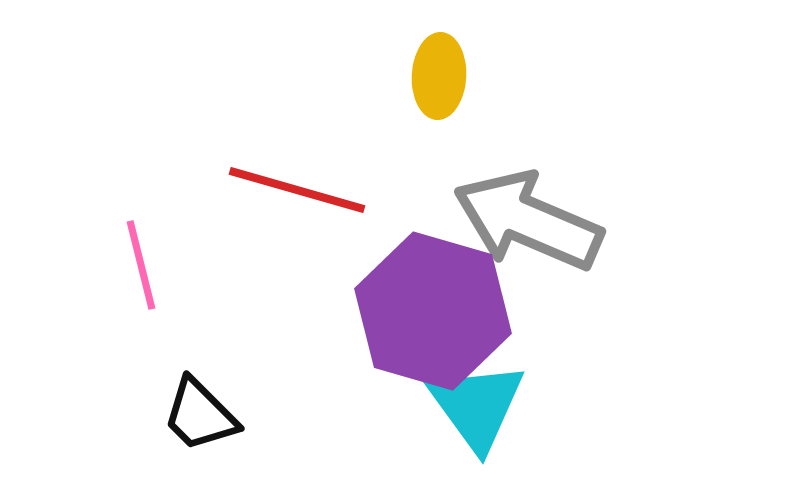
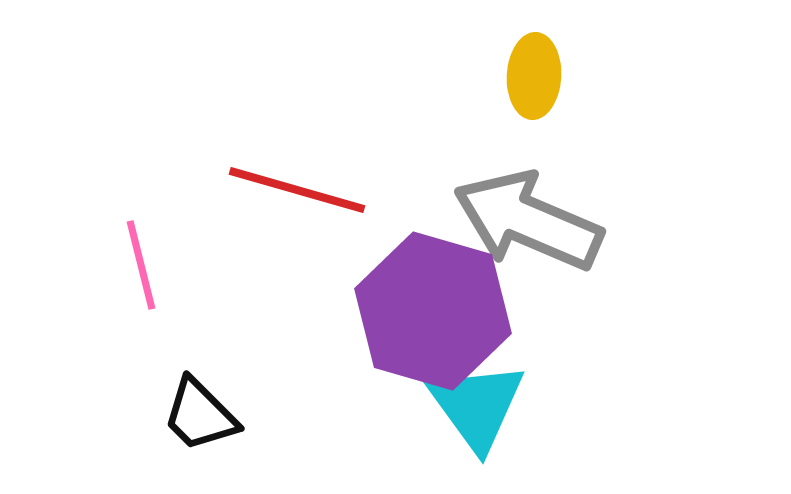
yellow ellipse: moved 95 px right
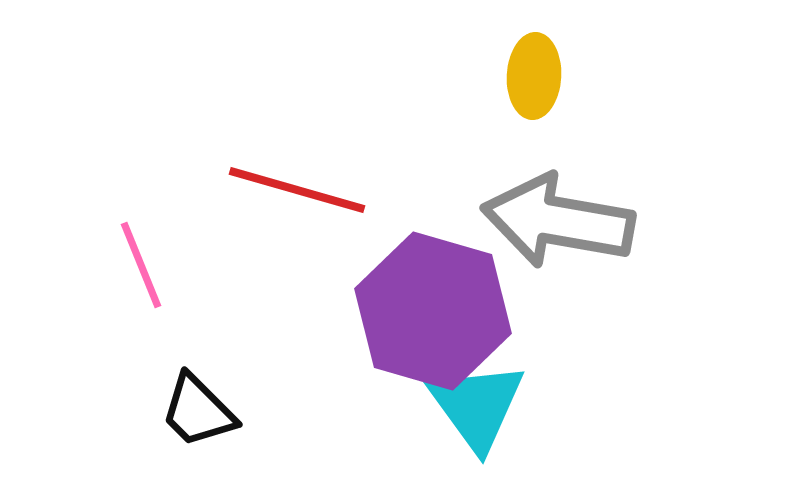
gray arrow: moved 30 px right; rotated 13 degrees counterclockwise
pink line: rotated 8 degrees counterclockwise
black trapezoid: moved 2 px left, 4 px up
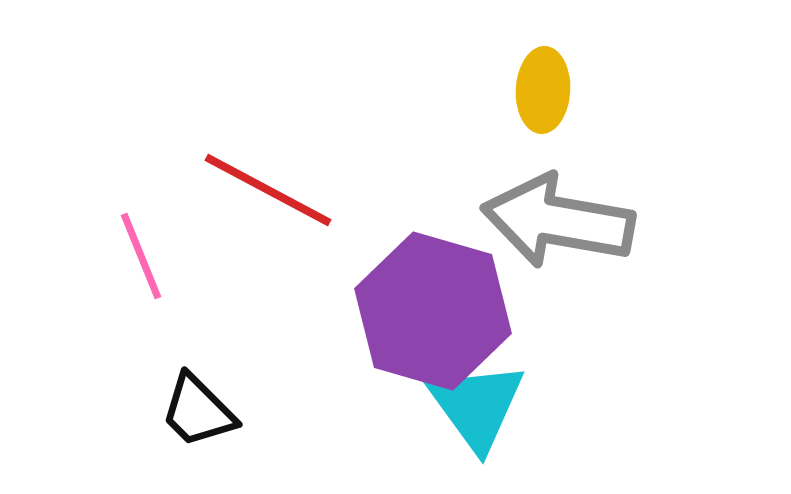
yellow ellipse: moved 9 px right, 14 px down
red line: moved 29 px left; rotated 12 degrees clockwise
pink line: moved 9 px up
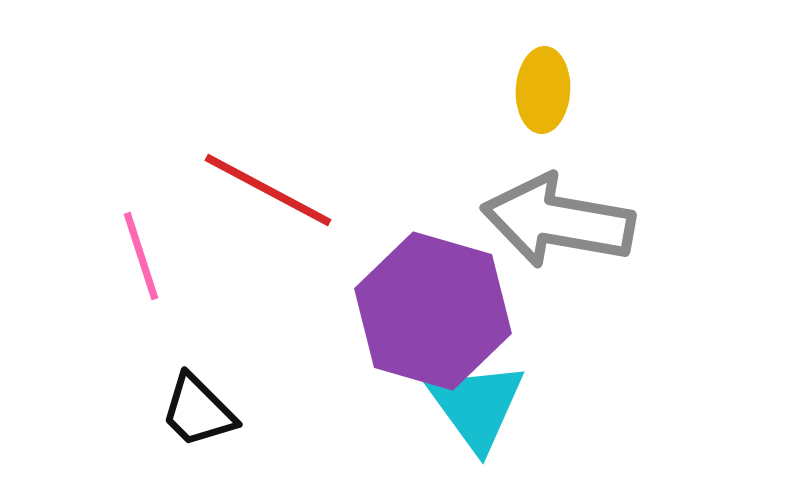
pink line: rotated 4 degrees clockwise
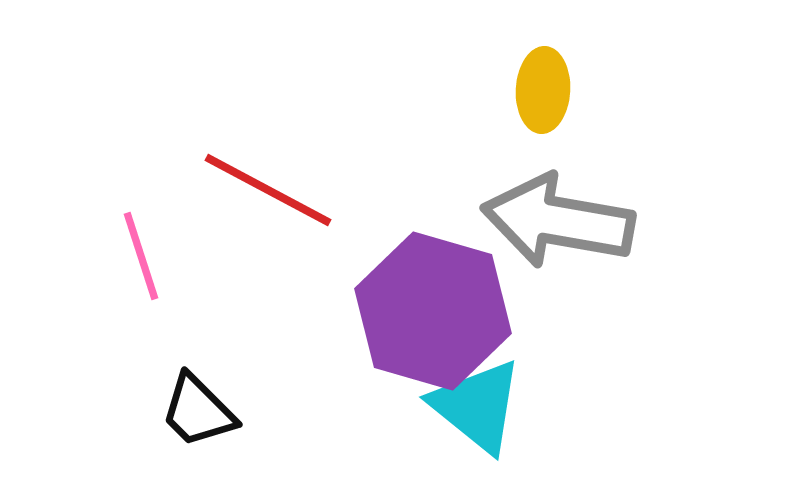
cyan triangle: rotated 15 degrees counterclockwise
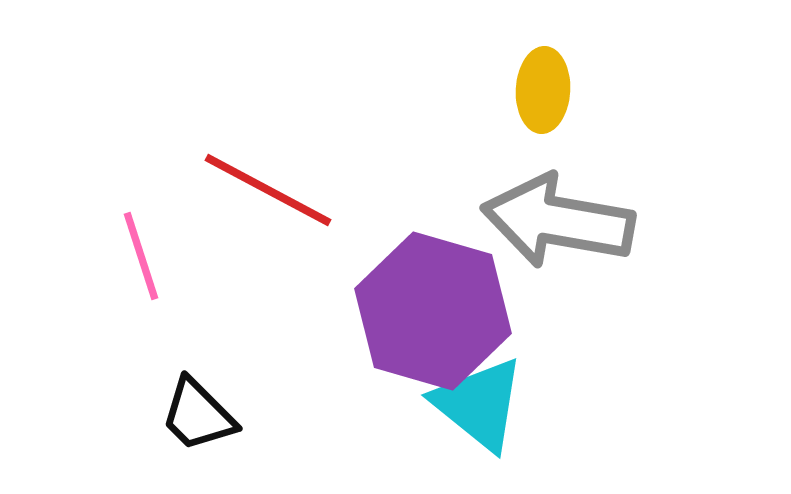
cyan triangle: moved 2 px right, 2 px up
black trapezoid: moved 4 px down
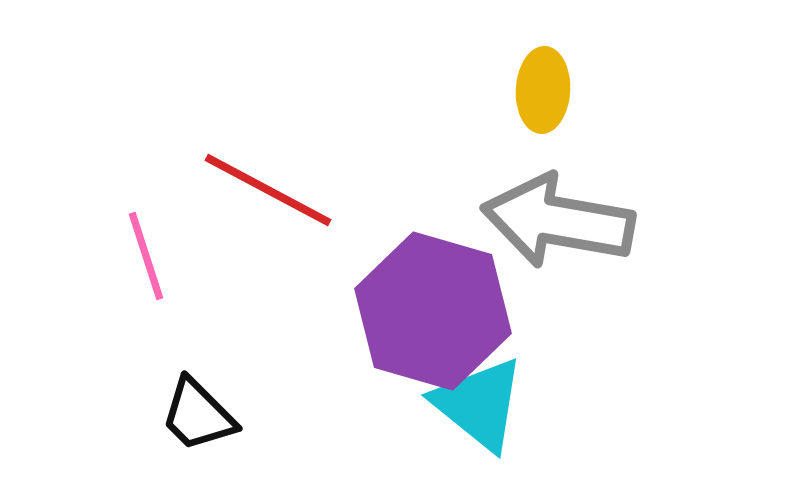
pink line: moved 5 px right
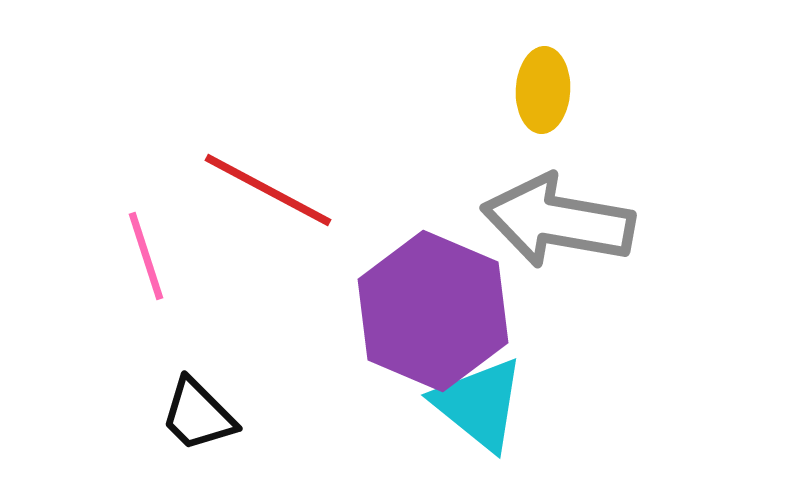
purple hexagon: rotated 7 degrees clockwise
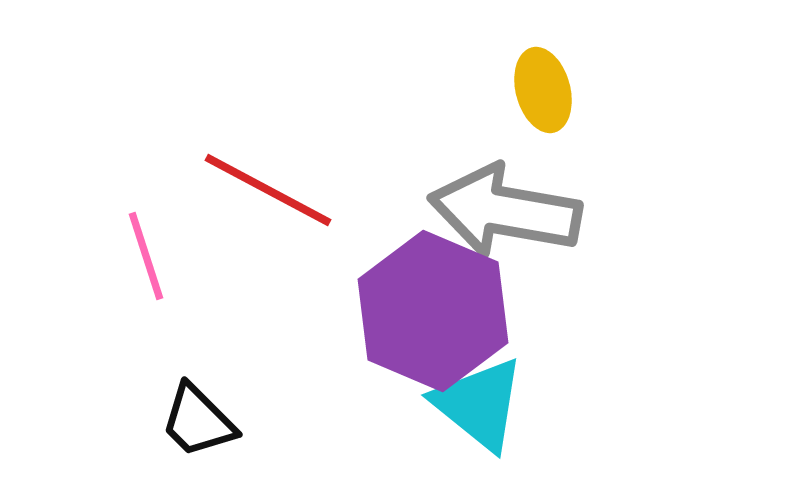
yellow ellipse: rotated 18 degrees counterclockwise
gray arrow: moved 53 px left, 10 px up
black trapezoid: moved 6 px down
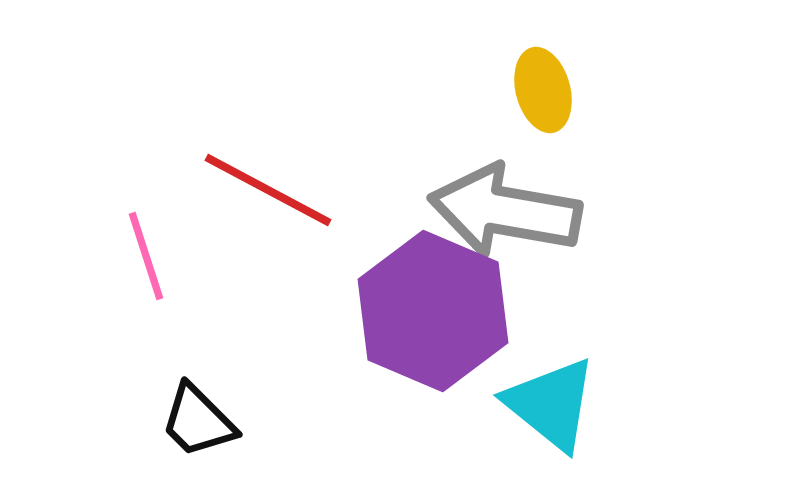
cyan triangle: moved 72 px right
